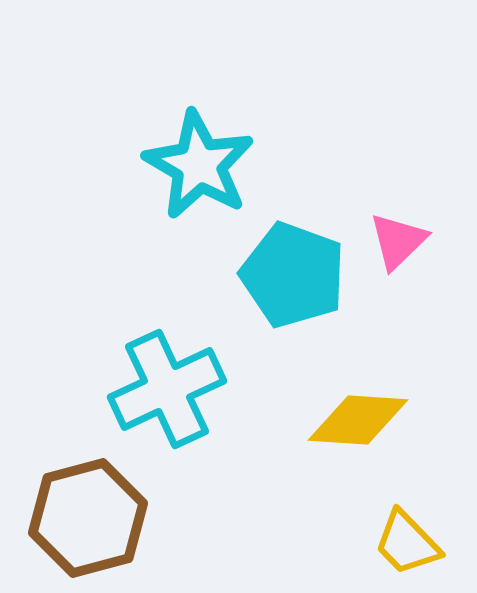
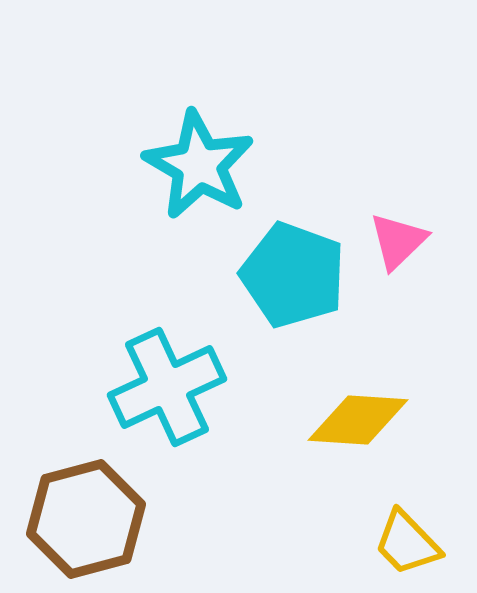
cyan cross: moved 2 px up
brown hexagon: moved 2 px left, 1 px down
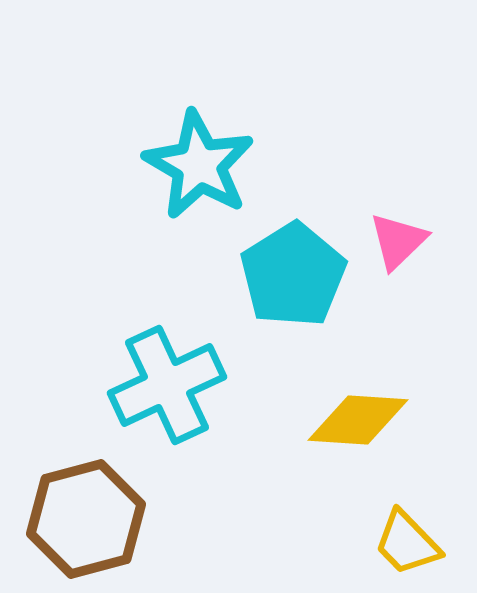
cyan pentagon: rotated 20 degrees clockwise
cyan cross: moved 2 px up
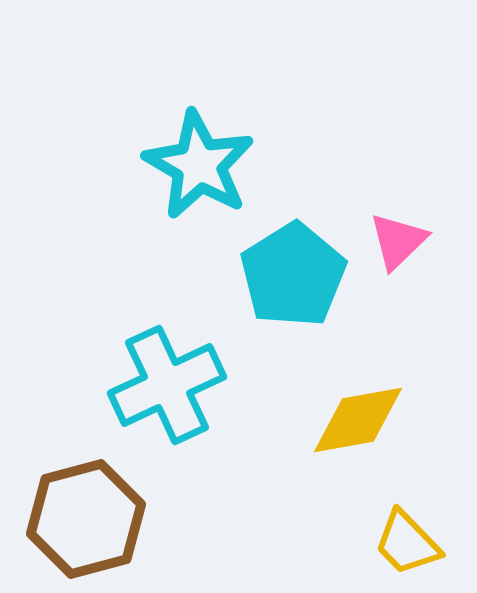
yellow diamond: rotated 14 degrees counterclockwise
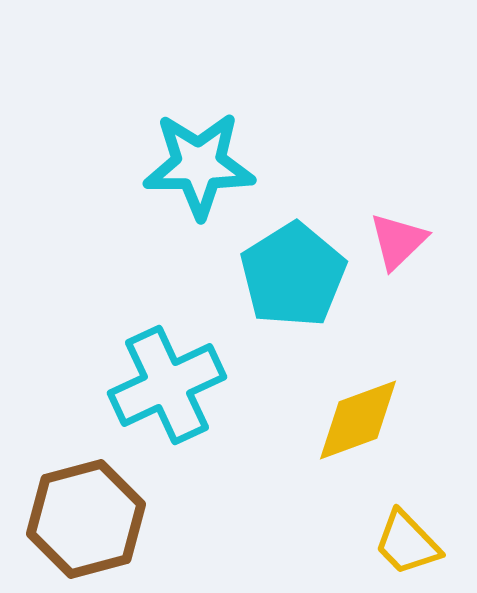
cyan star: rotated 30 degrees counterclockwise
yellow diamond: rotated 10 degrees counterclockwise
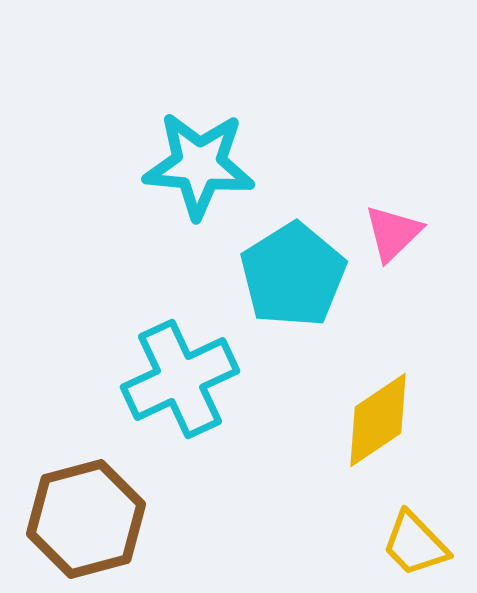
cyan star: rotated 5 degrees clockwise
pink triangle: moved 5 px left, 8 px up
cyan cross: moved 13 px right, 6 px up
yellow diamond: moved 20 px right; rotated 14 degrees counterclockwise
yellow trapezoid: moved 8 px right, 1 px down
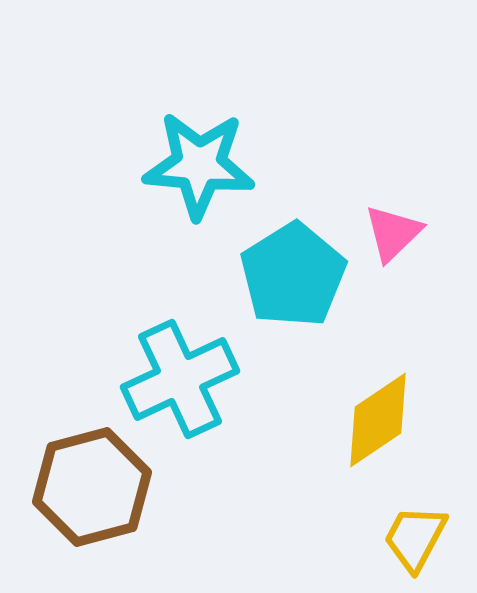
brown hexagon: moved 6 px right, 32 px up
yellow trapezoid: moved 6 px up; rotated 72 degrees clockwise
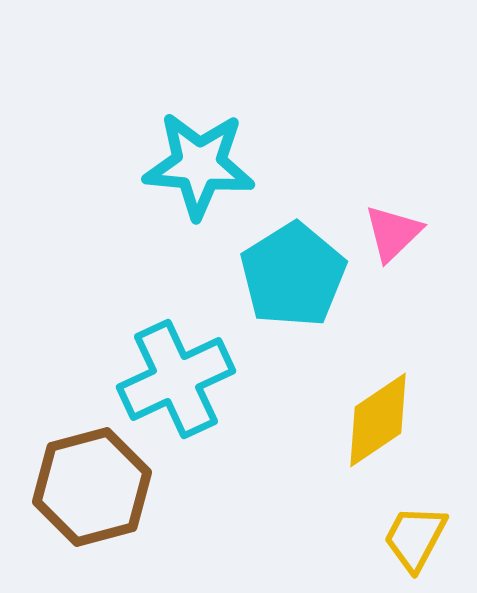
cyan cross: moved 4 px left
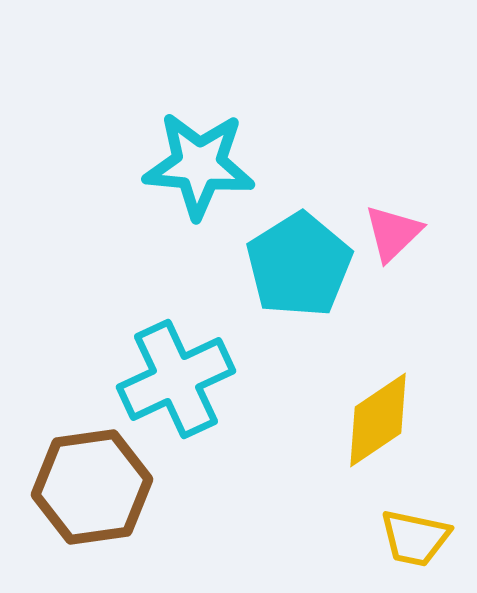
cyan pentagon: moved 6 px right, 10 px up
brown hexagon: rotated 7 degrees clockwise
yellow trapezoid: rotated 106 degrees counterclockwise
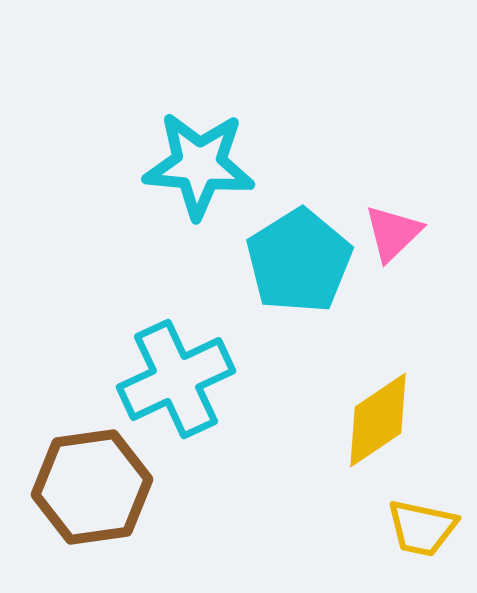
cyan pentagon: moved 4 px up
yellow trapezoid: moved 7 px right, 10 px up
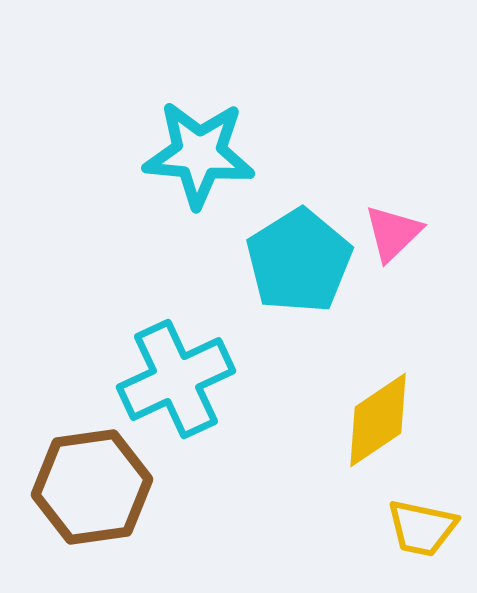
cyan star: moved 11 px up
